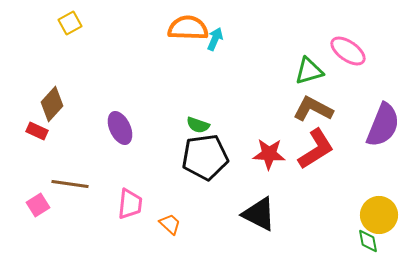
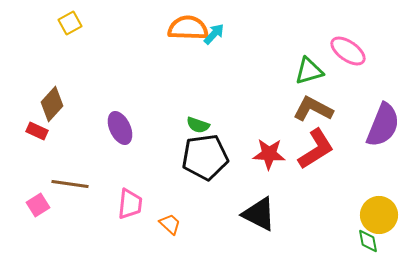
cyan arrow: moved 1 px left, 5 px up; rotated 20 degrees clockwise
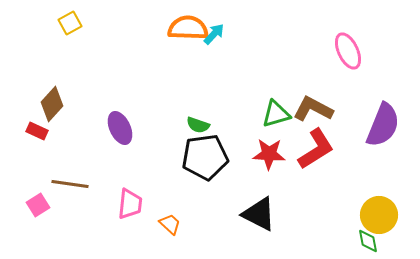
pink ellipse: rotated 30 degrees clockwise
green triangle: moved 33 px left, 43 px down
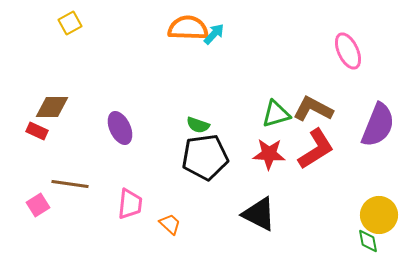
brown diamond: moved 3 px down; rotated 48 degrees clockwise
purple semicircle: moved 5 px left
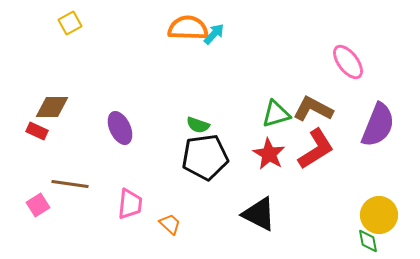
pink ellipse: moved 11 px down; rotated 12 degrees counterclockwise
red star: rotated 28 degrees clockwise
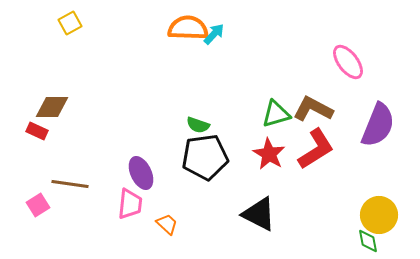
purple ellipse: moved 21 px right, 45 px down
orange trapezoid: moved 3 px left
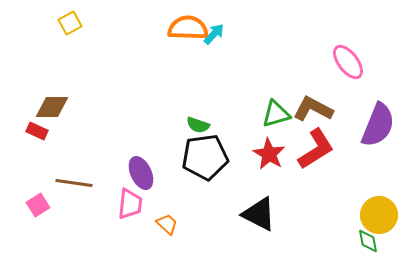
brown line: moved 4 px right, 1 px up
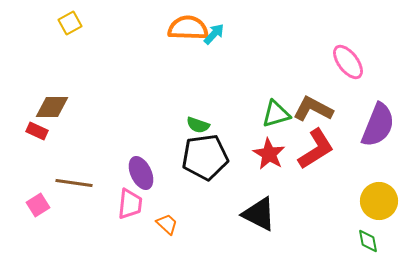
yellow circle: moved 14 px up
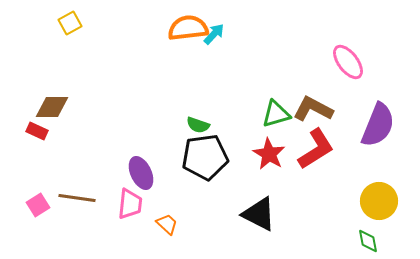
orange semicircle: rotated 9 degrees counterclockwise
brown line: moved 3 px right, 15 px down
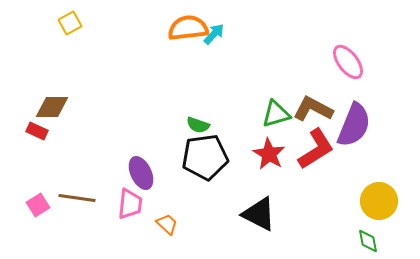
purple semicircle: moved 24 px left
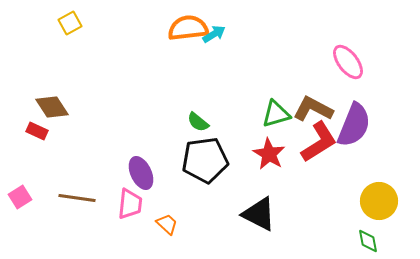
cyan arrow: rotated 15 degrees clockwise
brown diamond: rotated 56 degrees clockwise
green semicircle: moved 3 px up; rotated 20 degrees clockwise
red L-shape: moved 3 px right, 7 px up
black pentagon: moved 3 px down
pink square: moved 18 px left, 8 px up
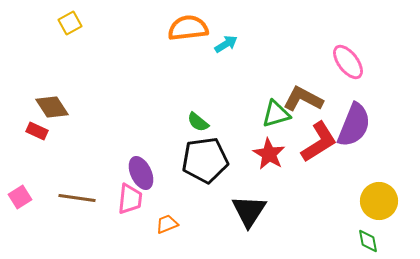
cyan arrow: moved 12 px right, 10 px down
brown L-shape: moved 10 px left, 10 px up
pink trapezoid: moved 5 px up
black triangle: moved 10 px left, 3 px up; rotated 36 degrees clockwise
orange trapezoid: rotated 65 degrees counterclockwise
